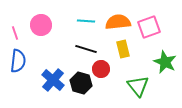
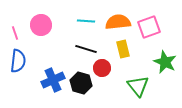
red circle: moved 1 px right, 1 px up
blue cross: rotated 25 degrees clockwise
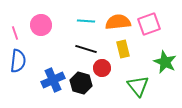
pink square: moved 3 px up
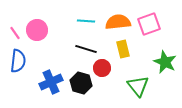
pink circle: moved 4 px left, 5 px down
pink line: rotated 16 degrees counterclockwise
blue cross: moved 2 px left, 2 px down
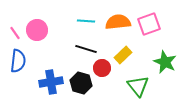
yellow rectangle: moved 6 px down; rotated 60 degrees clockwise
blue cross: rotated 15 degrees clockwise
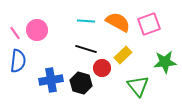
orange semicircle: rotated 35 degrees clockwise
green star: rotated 30 degrees counterclockwise
blue cross: moved 2 px up
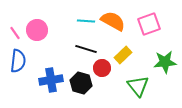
orange semicircle: moved 5 px left, 1 px up
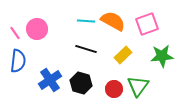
pink square: moved 2 px left
pink circle: moved 1 px up
green star: moved 3 px left, 6 px up
red circle: moved 12 px right, 21 px down
blue cross: moved 1 px left; rotated 25 degrees counterclockwise
green triangle: rotated 15 degrees clockwise
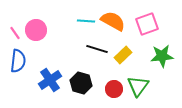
pink circle: moved 1 px left, 1 px down
black line: moved 11 px right
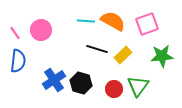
pink circle: moved 5 px right
blue cross: moved 4 px right
